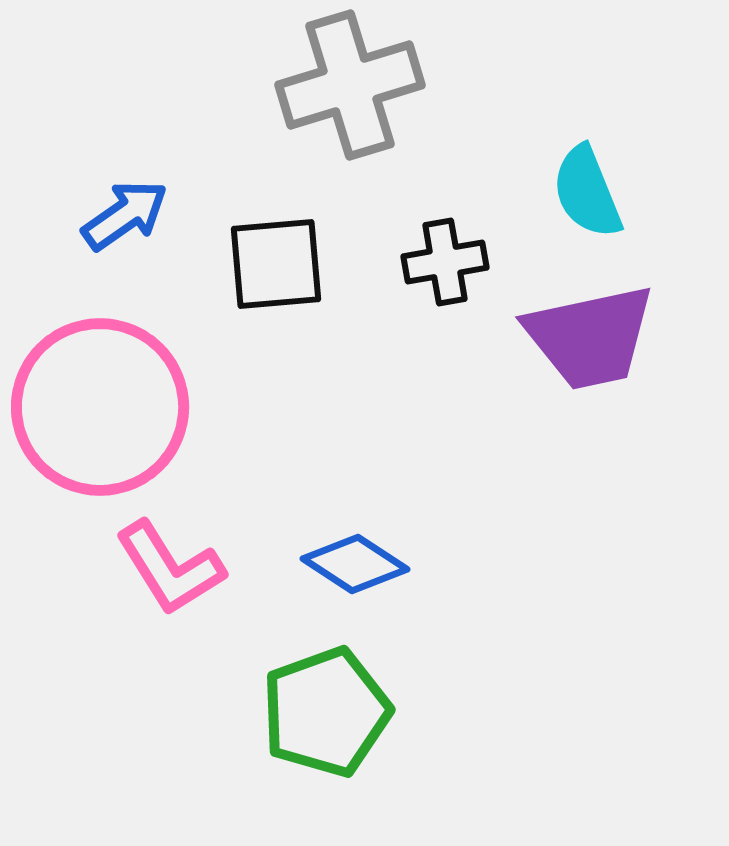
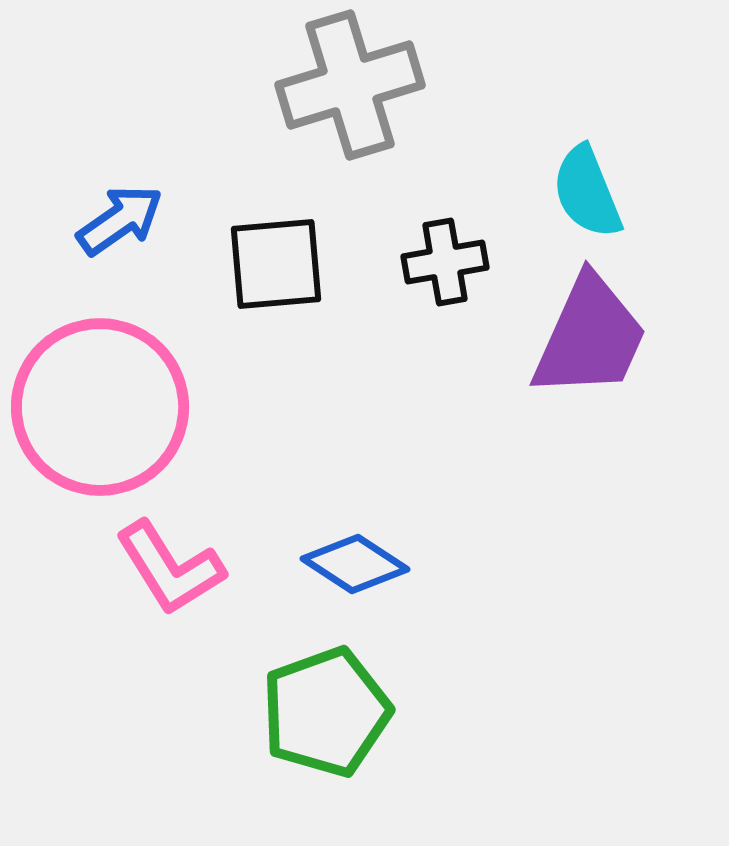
blue arrow: moved 5 px left, 5 px down
purple trapezoid: rotated 54 degrees counterclockwise
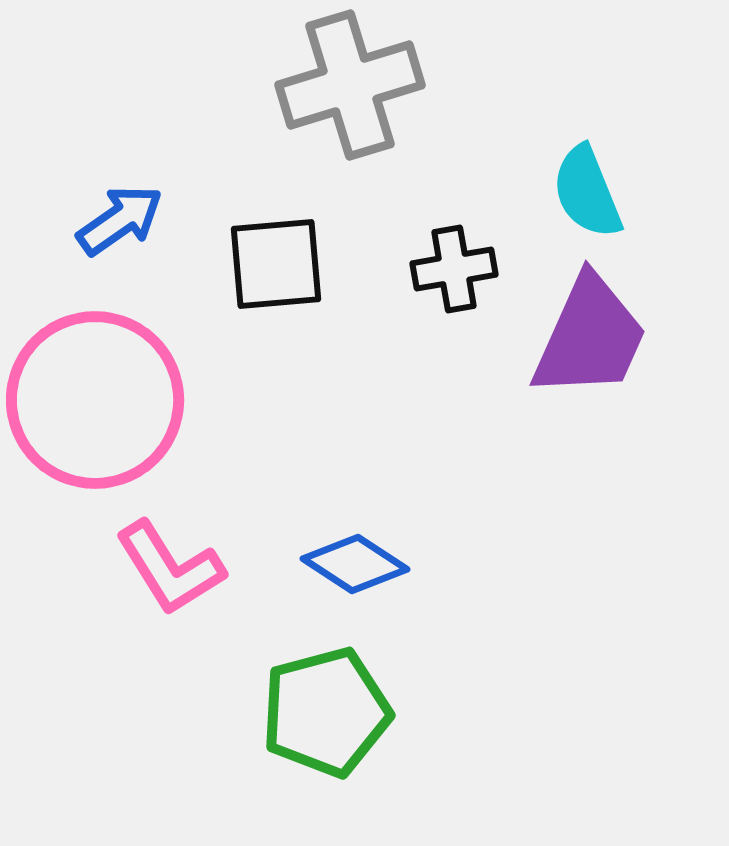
black cross: moved 9 px right, 7 px down
pink circle: moved 5 px left, 7 px up
green pentagon: rotated 5 degrees clockwise
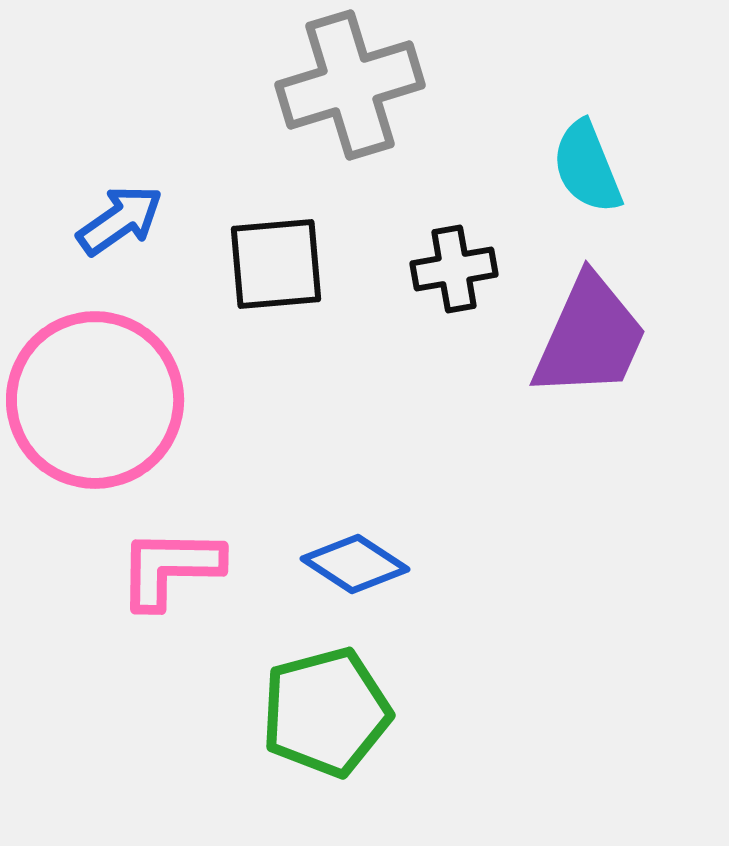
cyan semicircle: moved 25 px up
pink L-shape: rotated 123 degrees clockwise
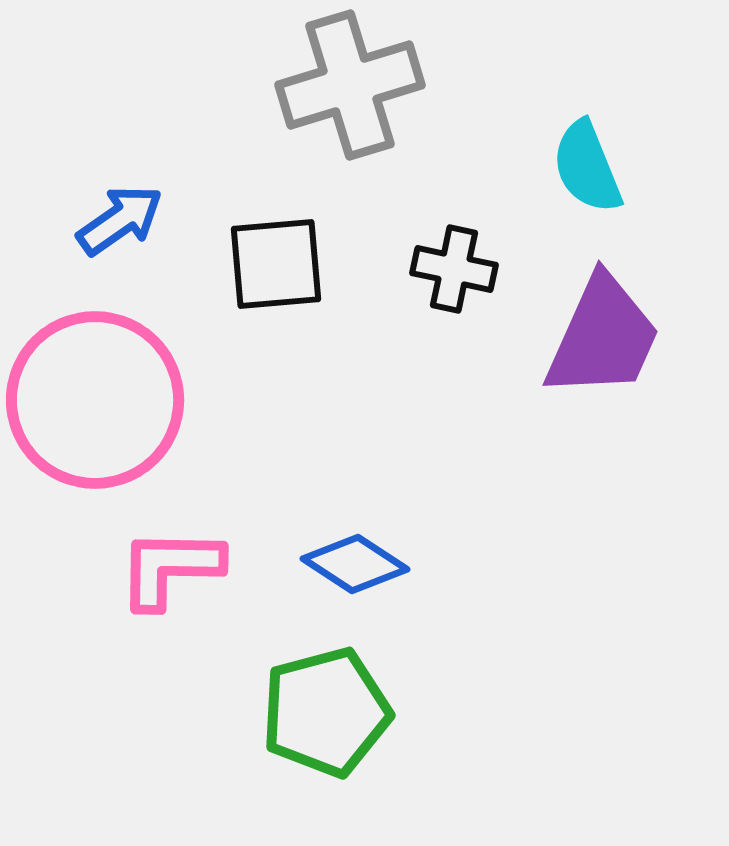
black cross: rotated 22 degrees clockwise
purple trapezoid: moved 13 px right
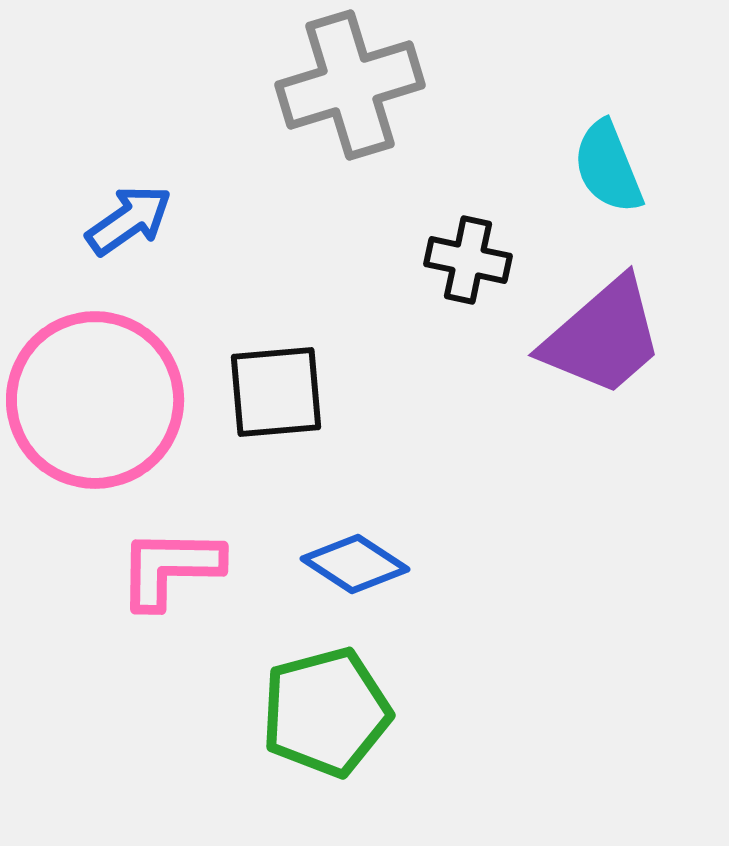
cyan semicircle: moved 21 px right
blue arrow: moved 9 px right
black square: moved 128 px down
black cross: moved 14 px right, 9 px up
purple trapezoid: rotated 25 degrees clockwise
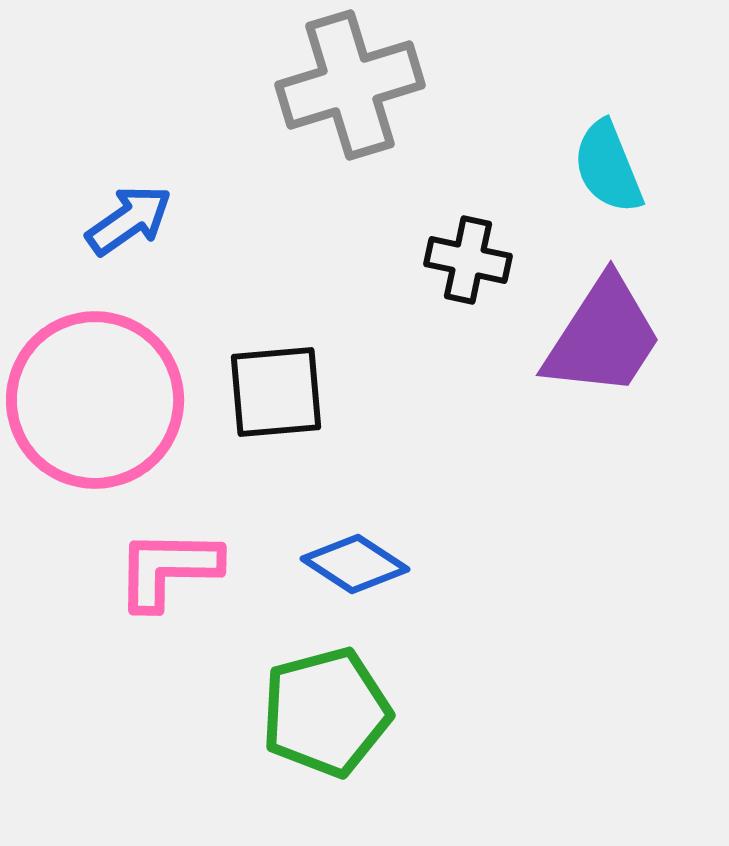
purple trapezoid: rotated 16 degrees counterclockwise
pink L-shape: moved 2 px left, 1 px down
